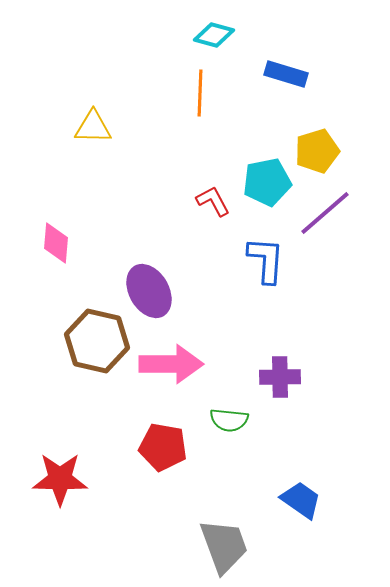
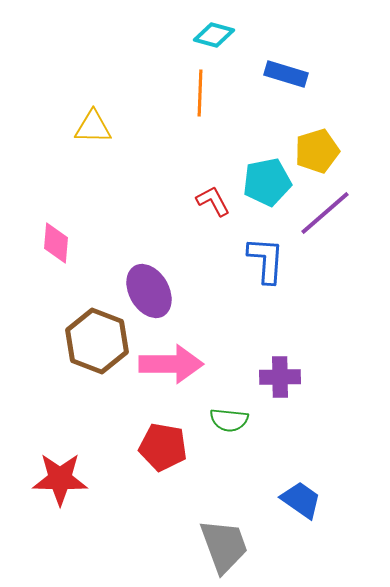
brown hexagon: rotated 8 degrees clockwise
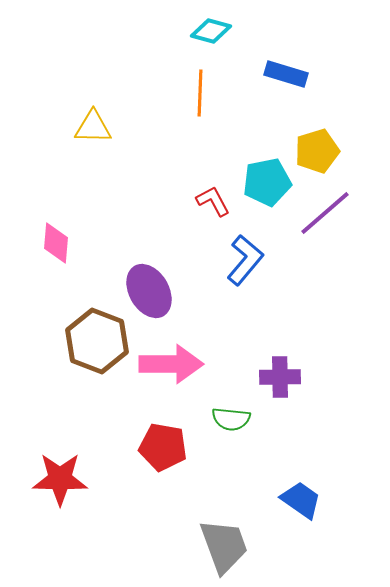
cyan diamond: moved 3 px left, 4 px up
blue L-shape: moved 21 px left; rotated 36 degrees clockwise
green semicircle: moved 2 px right, 1 px up
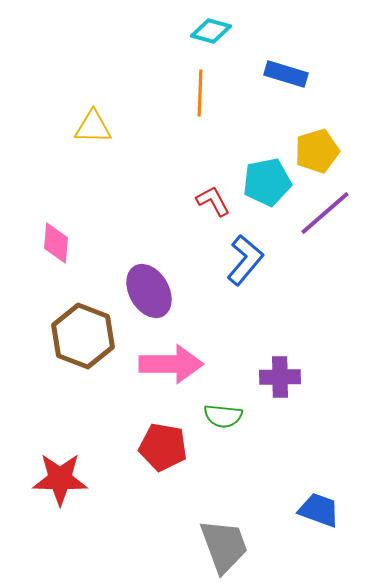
brown hexagon: moved 14 px left, 5 px up
green semicircle: moved 8 px left, 3 px up
blue trapezoid: moved 18 px right, 10 px down; rotated 15 degrees counterclockwise
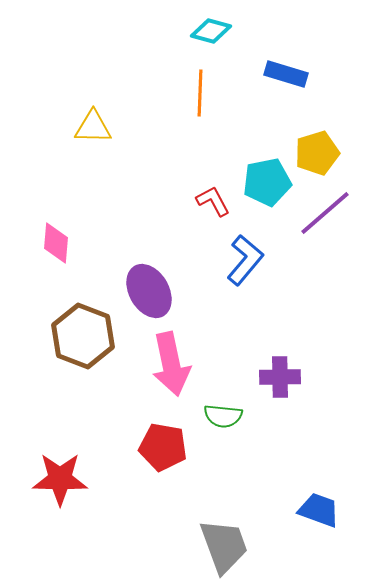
yellow pentagon: moved 2 px down
pink arrow: rotated 78 degrees clockwise
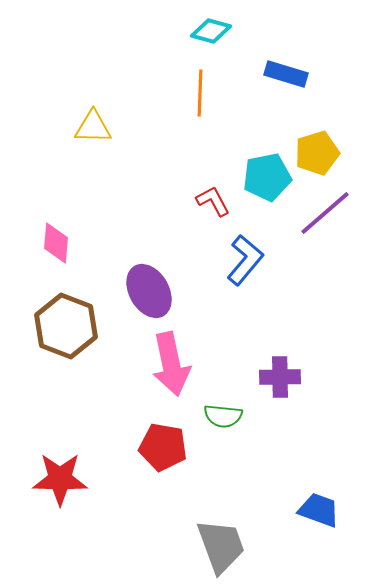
cyan pentagon: moved 5 px up
brown hexagon: moved 17 px left, 10 px up
gray trapezoid: moved 3 px left
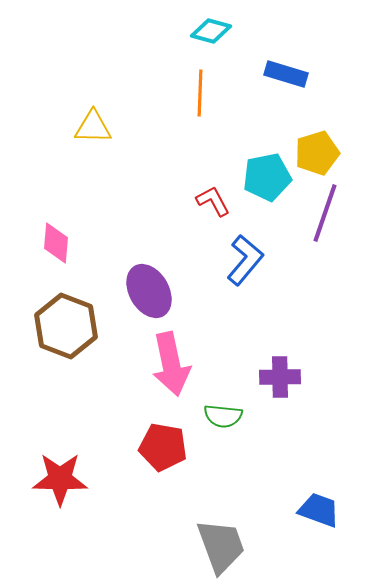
purple line: rotated 30 degrees counterclockwise
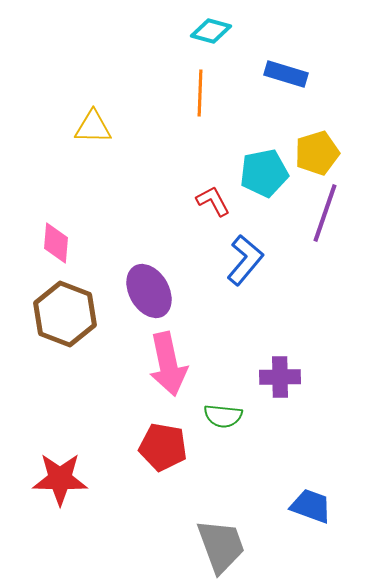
cyan pentagon: moved 3 px left, 4 px up
brown hexagon: moved 1 px left, 12 px up
pink arrow: moved 3 px left
blue trapezoid: moved 8 px left, 4 px up
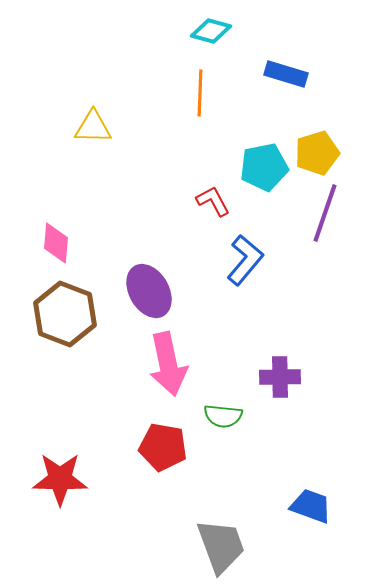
cyan pentagon: moved 6 px up
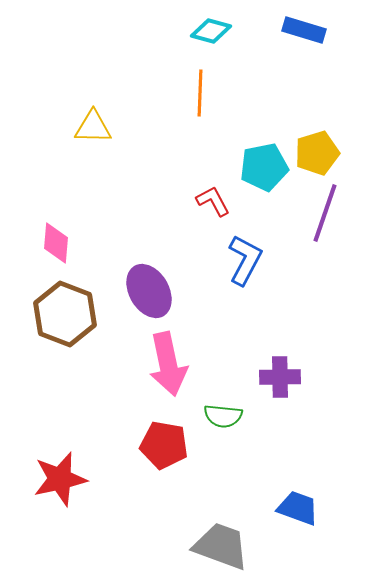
blue rectangle: moved 18 px right, 44 px up
blue L-shape: rotated 12 degrees counterclockwise
red pentagon: moved 1 px right, 2 px up
red star: rotated 14 degrees counterclockwise
blue trapezoid: moved 13 px left, 2 px down
gray trapezoid: rotated 50 degrees counterclockwise
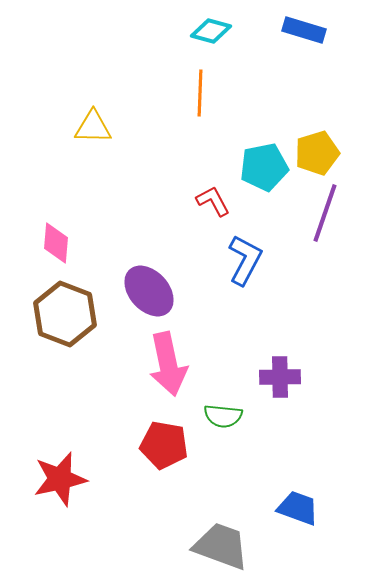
purple ellipse: rotated 12 degrees counterclockwise
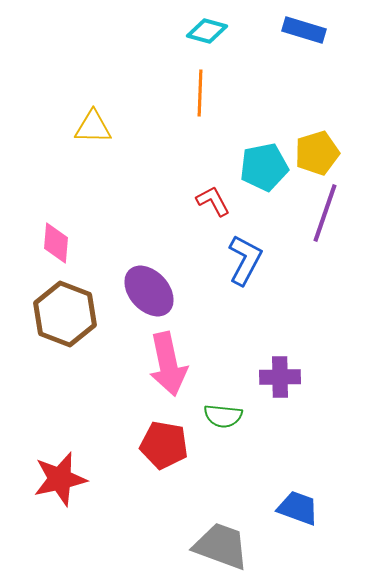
cyan diamond: moved 4 px left
